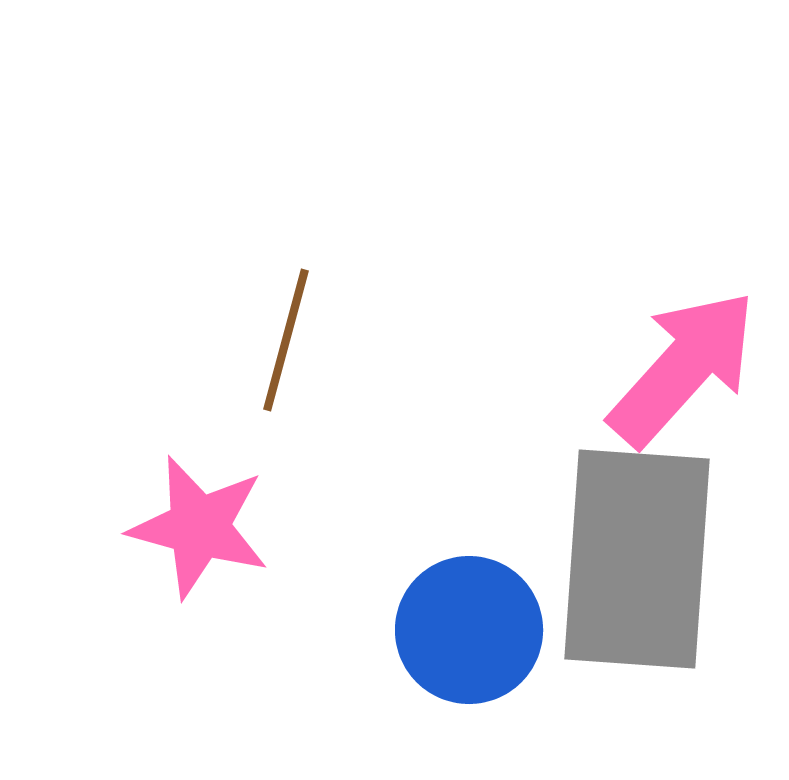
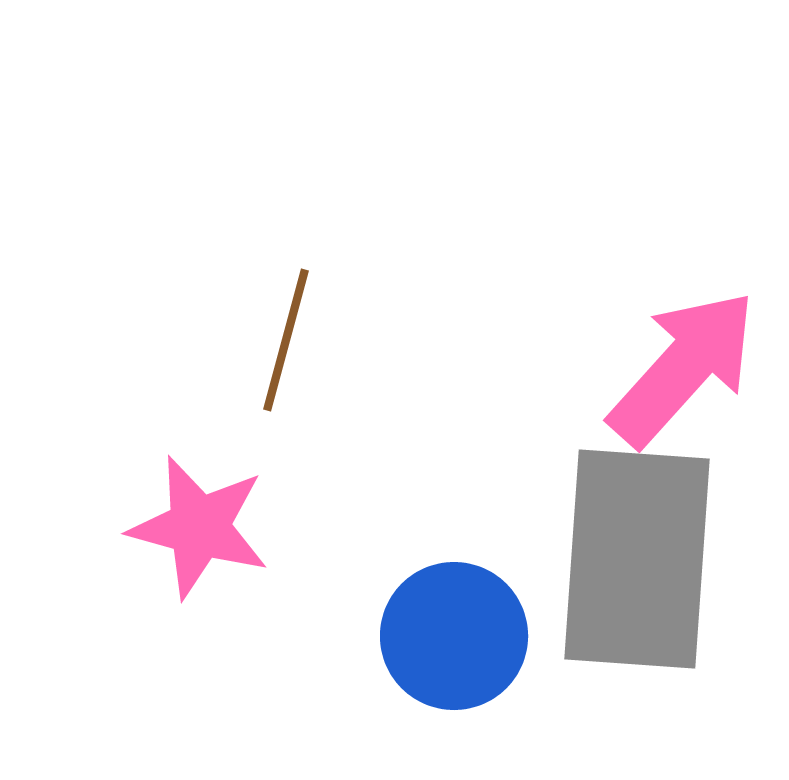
blue circle: moved 15 px left, 6 px down
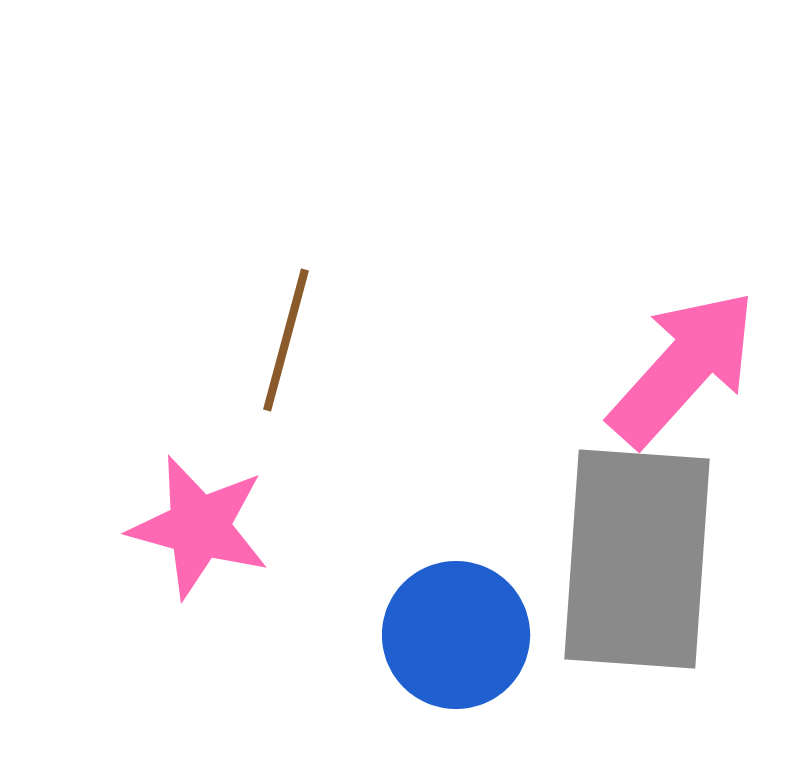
blue circle: moved 2 px right, 1 px up
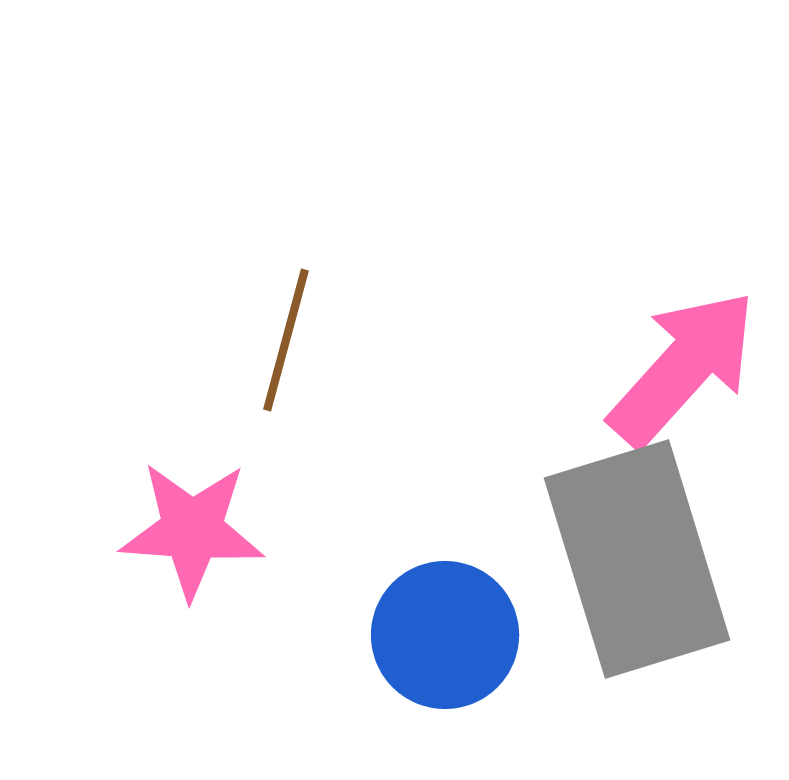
pink star: moved 7 px left, 3 px down; rotated 11 degrees counterclockwise
gray rectangle: rotated 21 degrees counterclockwise
blue circle: moved 11 px left
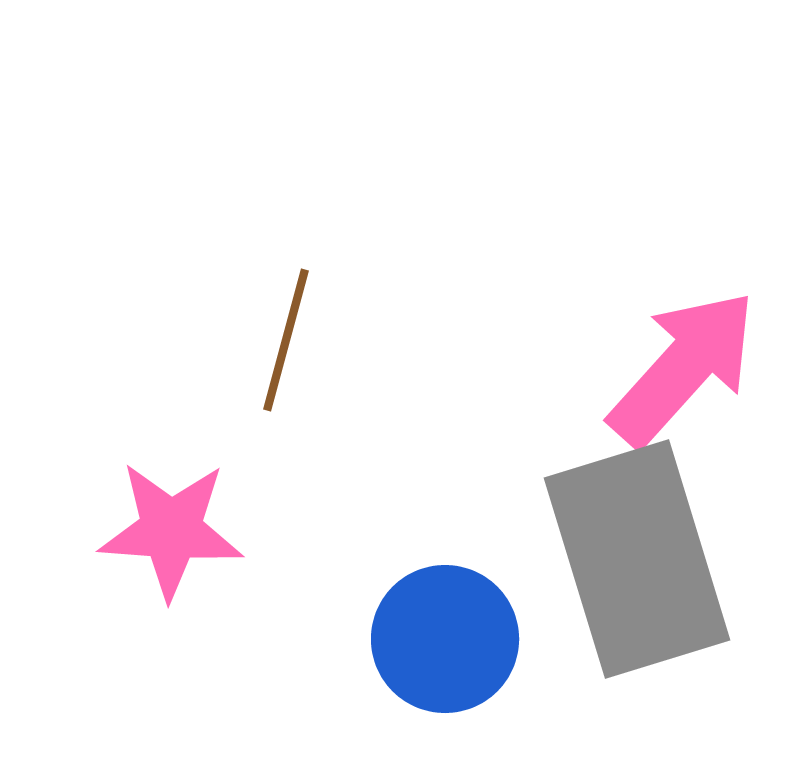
pink star: moved 21 px left
blue circle: moved 4 px down
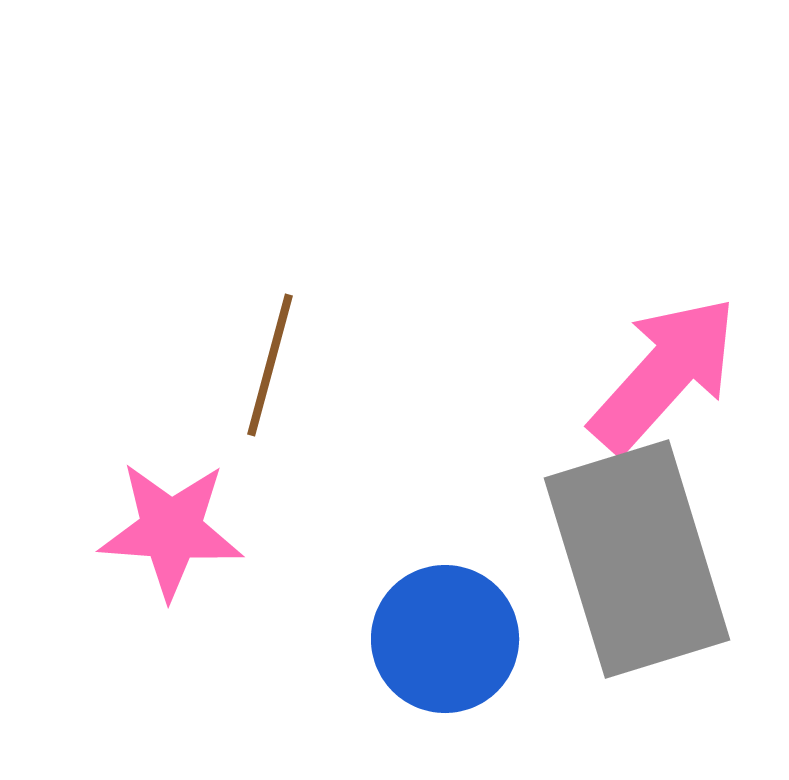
brown line: moved 16 px left, 25 px down
pink arrow: moved 19 px left, 6 px down
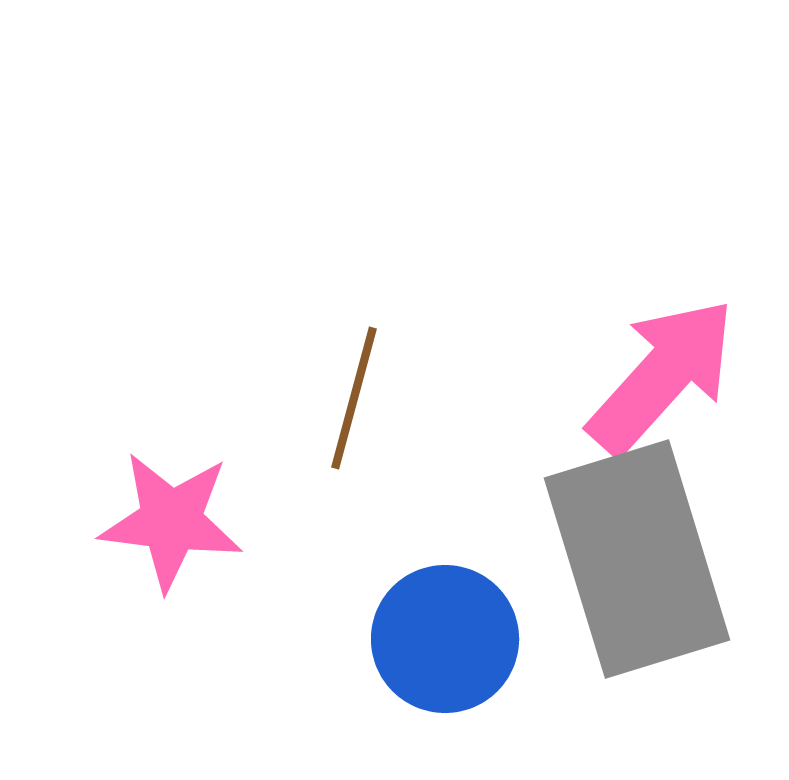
brown line: moved 84 px right, 33 px down
pink arrow: moved 2 px left, 2 px down
pink star: moved 9 px up; rotated 3 degrees clockwise
